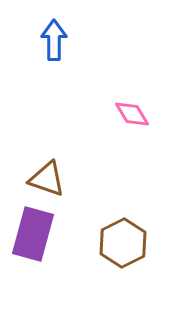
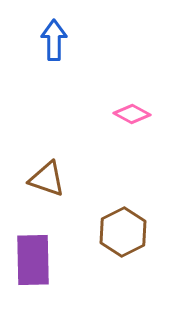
pink diamond: rotated 30 degrees counterclockwise
purple rectangle: moved 26 px down; rotated 16 degrees counterclockwise
brown hexagon: moved 11 px up
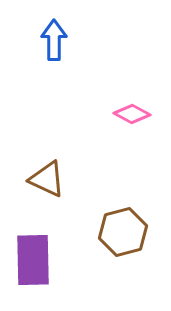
brown triangle: rotated 6 degrees clockwise
brown hexagon: rotated 12 degrees clockwise
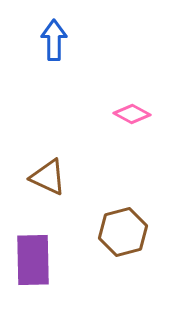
brown triangle: moved 1 px right, 2 px up
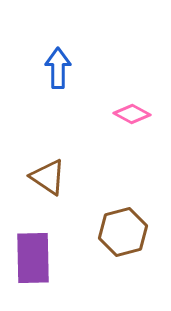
blue arrow: moved 4 px right, 28 px down
brown triangle: rotated 9 degrees clockwise
purple rectangle: moved 2 px up
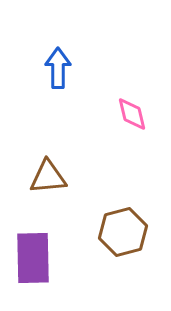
pink diamond: rotated 48 degrees clockwise
brown triangle: rotated 39 degrees counterclockwise
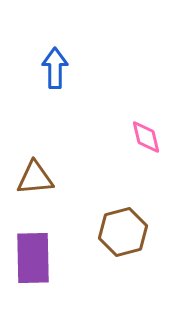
blue arrow: moved 3 px left
pink diamond: moved 14 px right, 23 px down
brown triangle: moved 13 px left, 1 px down
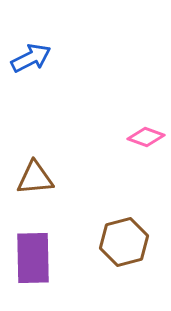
blue arrow: moved 24 px left, 10 px up; rotated 63 degrees clockwise
pink diamond: rotated 57 degrees counterclockwise
brown hexagon: moved 1 px right, 10 px down
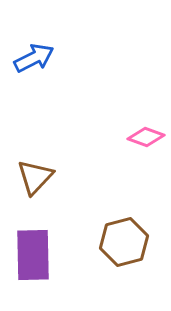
blue arrow: moved 3 px right
brown triangle: moved 1 px up; rotated 42 degrees counterclockwise
purple rectangle: moved 3 px up
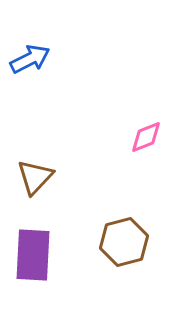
blue arrow: moved 4 px left, 1 px down
pink diamond: rotated 42 degrees counterclockwise
purple rectangle: rotated 4 degrees clockwise
